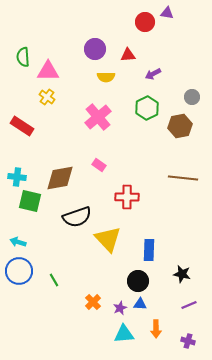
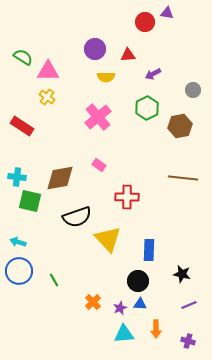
green semicircle: rotated 126 degrees clockwise
gray circle: moved 1 px right, 7 px up
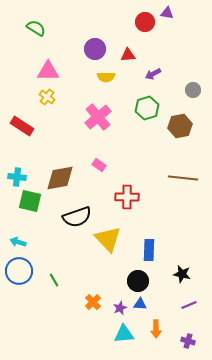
green semicircle: moved 13 px right, 29 px up
green hexagon: rotated 10 degrees clockwise
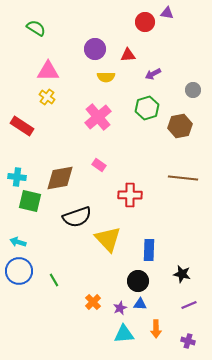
red cross: moved 3 px right, 2 px up
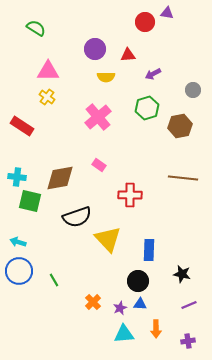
purple cross: rotated 24 degrees counterclockwise
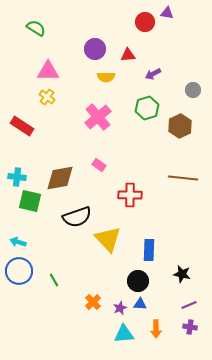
brown hexagon: rotated 15 degrees counterclockwise
purple cross: moved 2 px right, 14 px up; rotated 16 degrees clockwise
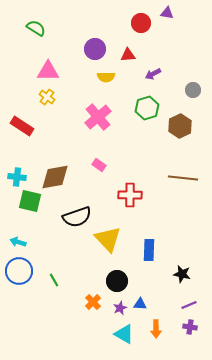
red circle: moved 4 px left, 1 px down
brown diamond: moved 5 px left, 1 px up
black circle: moved 21 px left
cyan triangle: rotated 35 degrees clockwise
